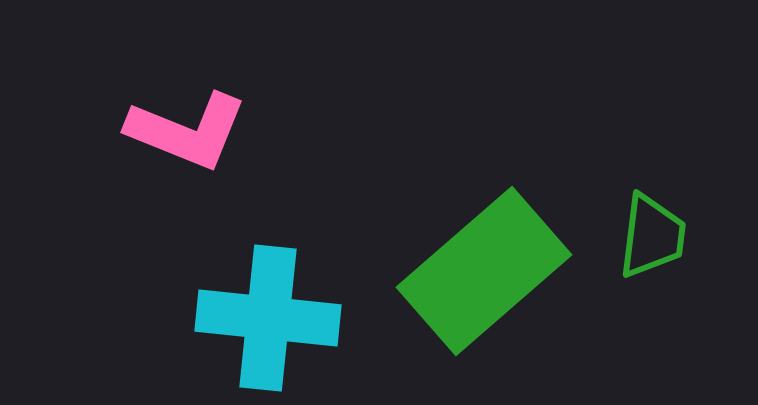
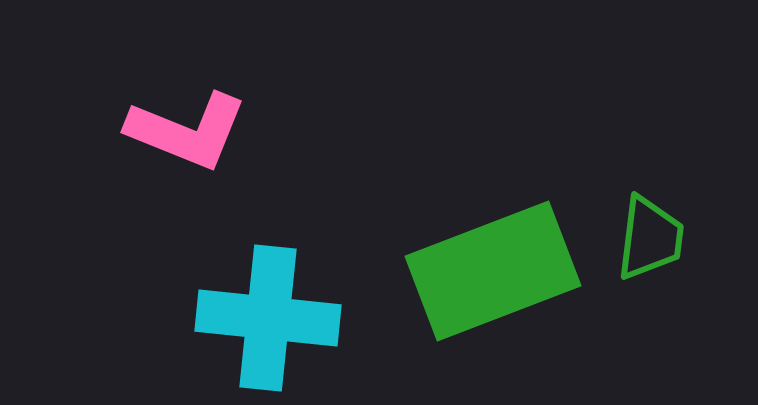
green trapezoid: moved 2 px left, 2 px down
green rectangle: moved 9 px right; rotated 20 degrees clockwise
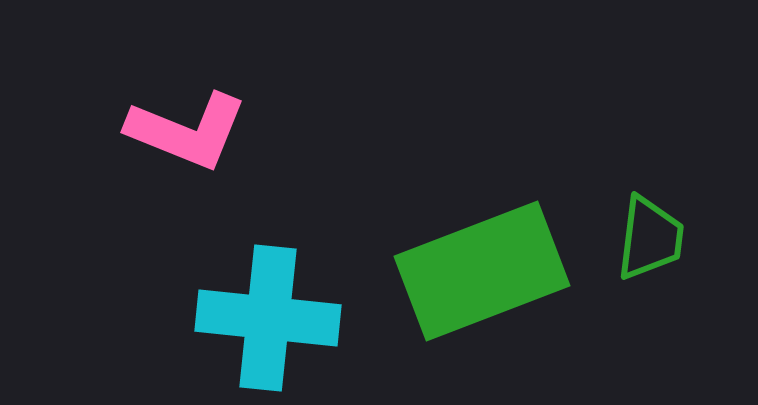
green rectangle: moved 11 px left
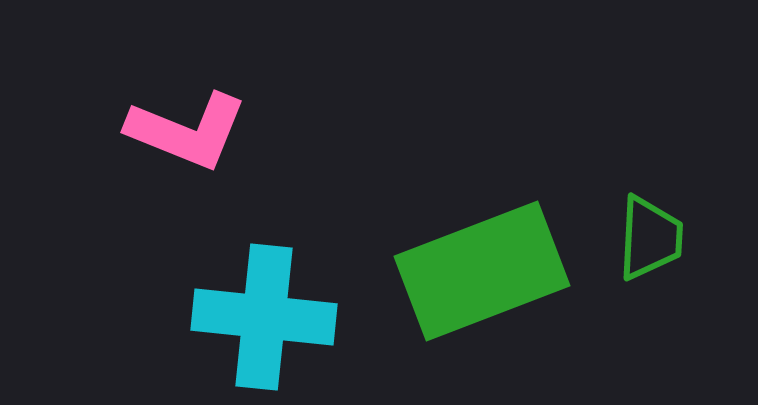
green trapezoid: rotated 4 degrees counterclockwise
cyan cross: moved 4 px left, 1 px up
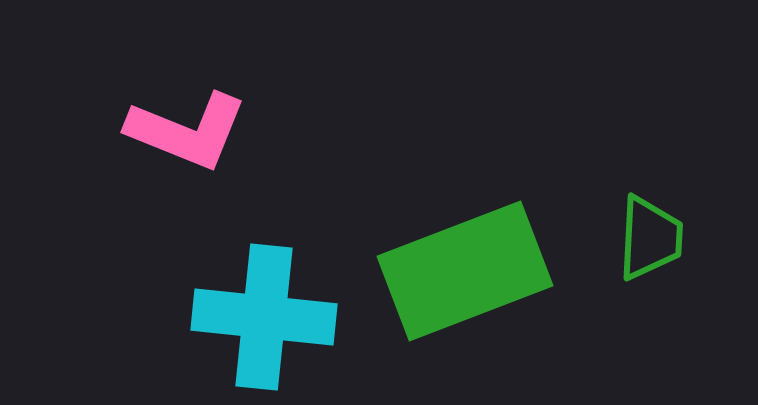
green rectangle: moved 17 px left
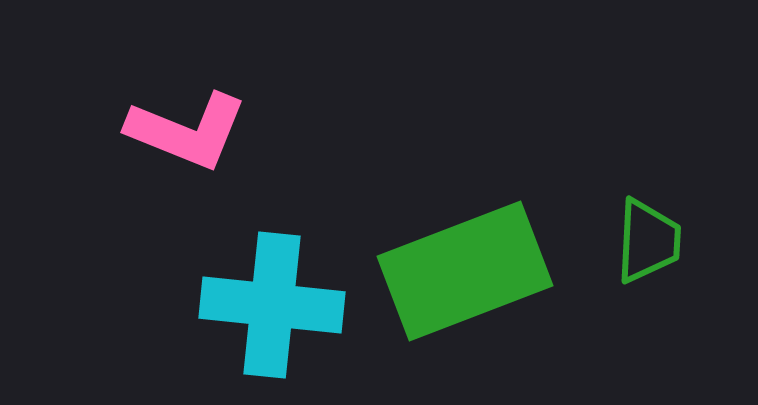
green trapezoid: moved 2 px left, 3 px down
cyan cross: moved 8 px right, 12 px up
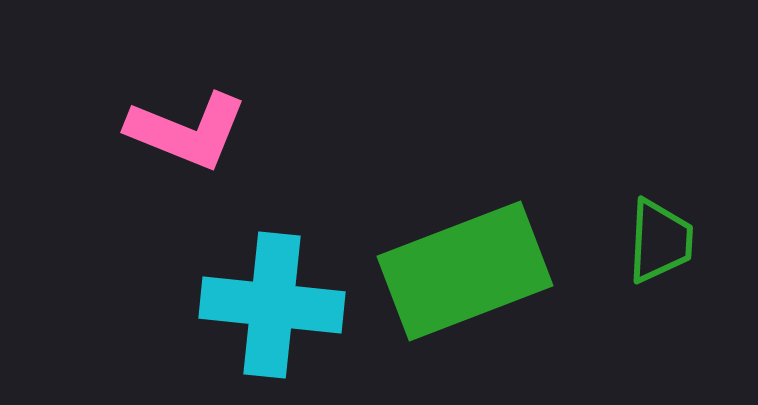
green trapezoid: moved 12 px right
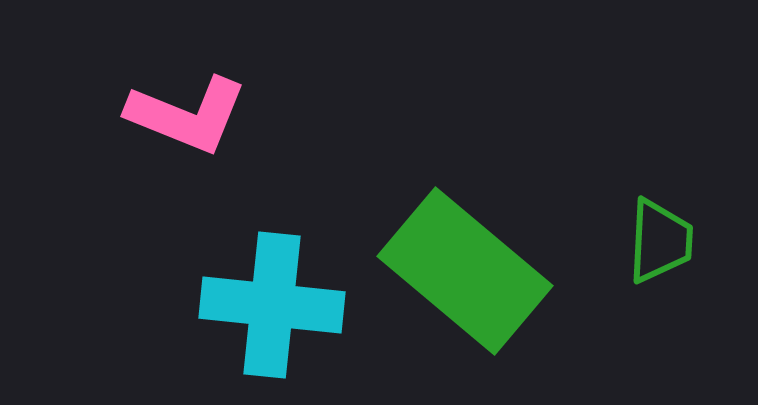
pink L-shape: moved 16 px up
green rectangle: rotated 61 degrees clockwise
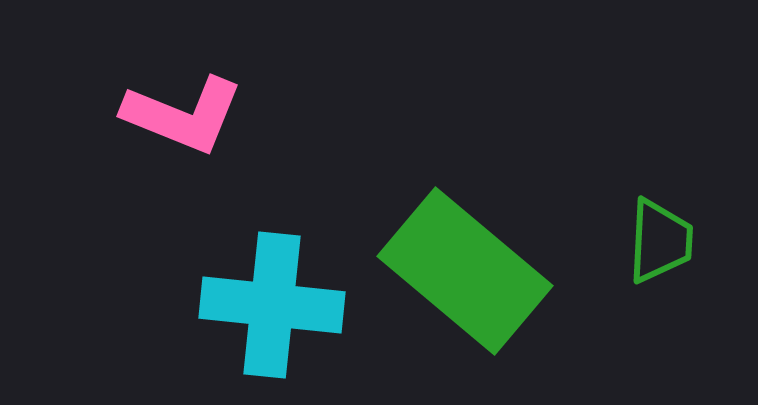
pink L-shape: moved 4 px left
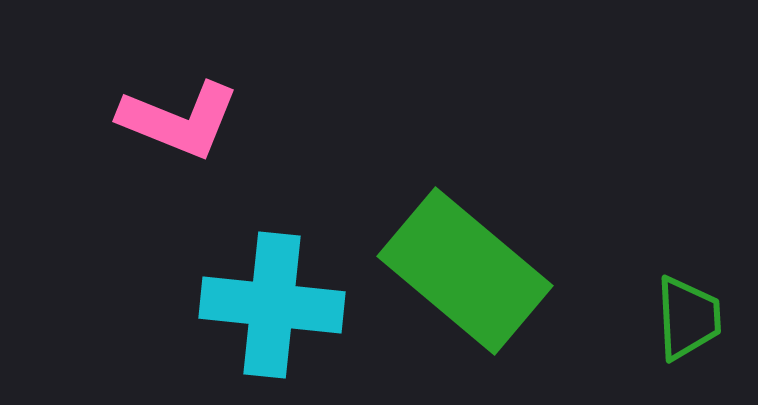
pink L-shape: moved 4 px left, 5 px down
green trapezoid: moved 28 px right, 77 px down; rotated 6 degrees counterclockwise
